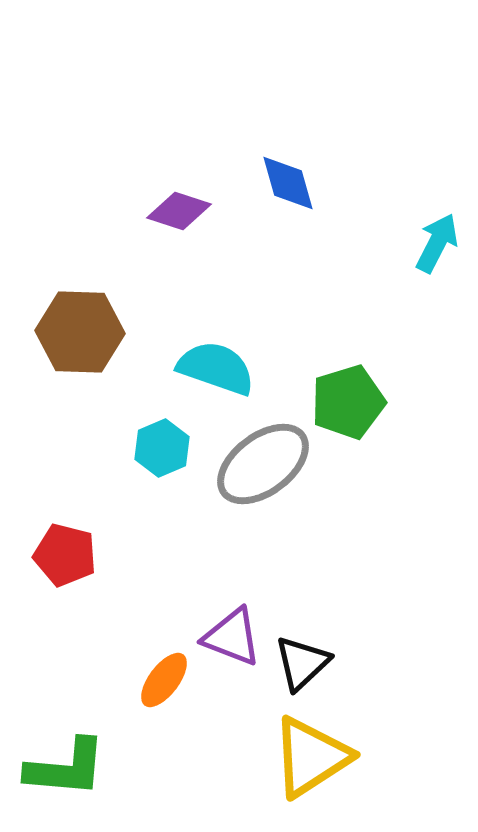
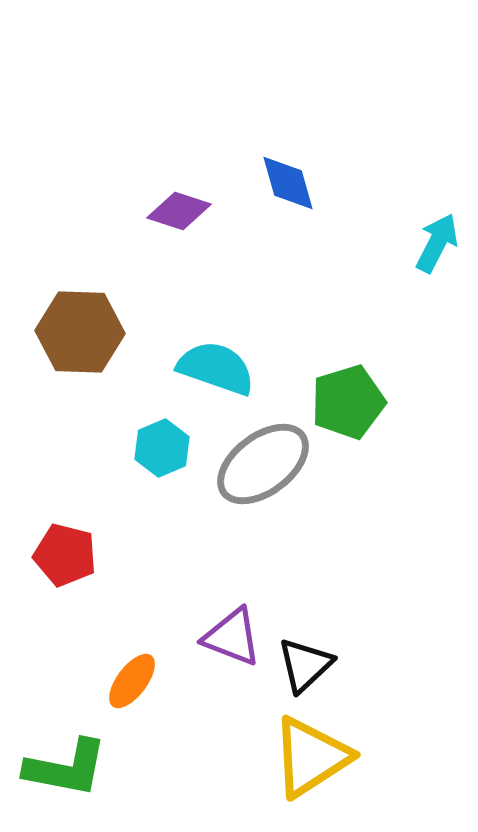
black triangle: moved 3 px right, 2 px down
orange ellipse: moved 32 px left, 1 px down
green L-shape: rotated 6 degrees clockwise
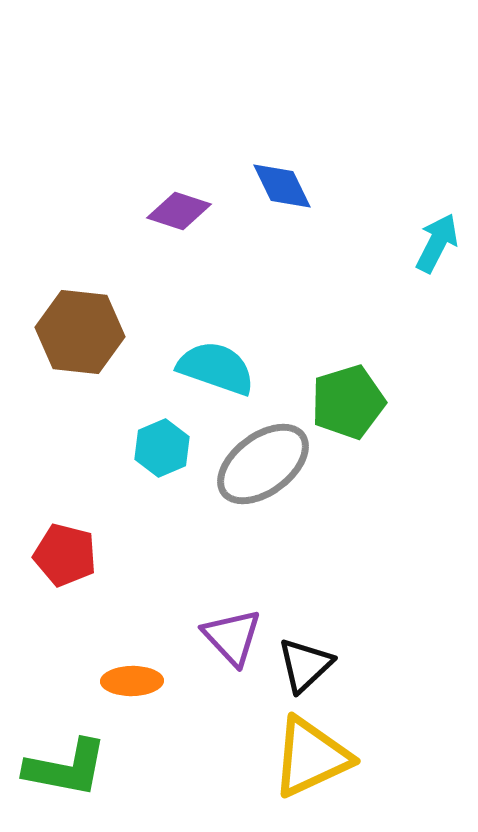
blue diamond: moved 6 px left, 3 px down; rotated 10 degrees counterclockwise
brown hexagon: rotated 4 degrees clockwise
purple triangle: rotated 26 degrees clockwise
orange ellipse: rotated 52 degrees clockwise
yellow triangle: rotated 8 degrees clockwise
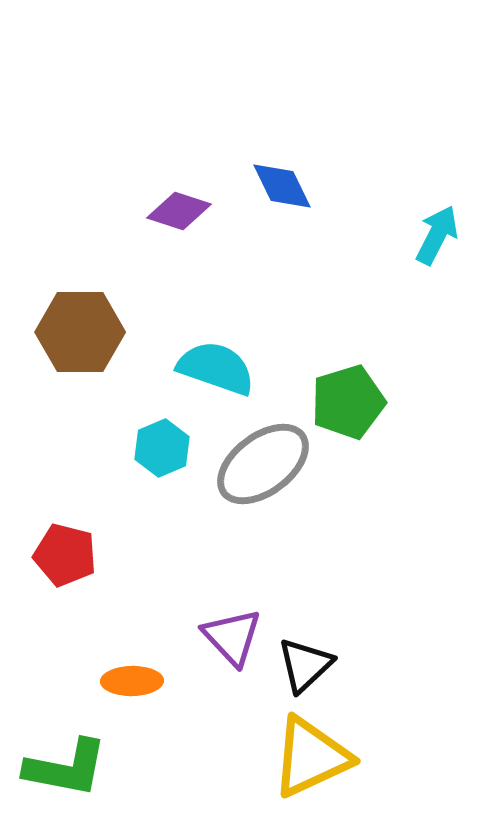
cyan arrow: moved 8 px up
brown hexagon: rotated 6 degrees counterclockwise
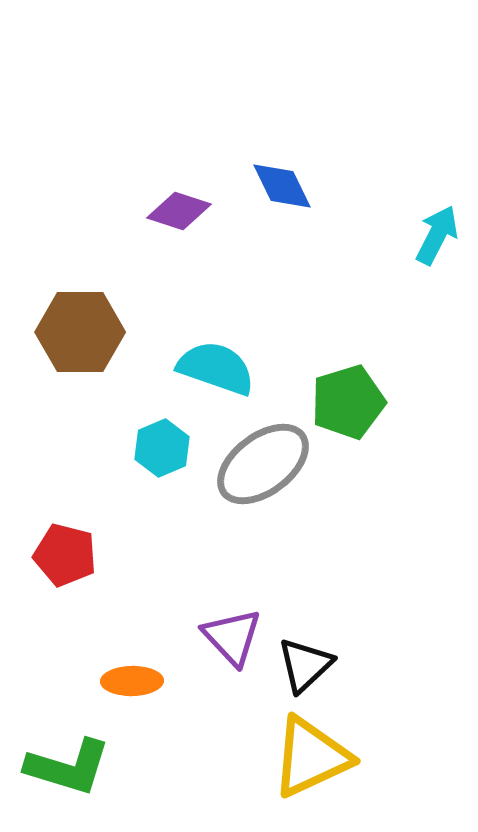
green L-shape: moved 2 px right, 1 px up; rotated 6 degrees clockwise
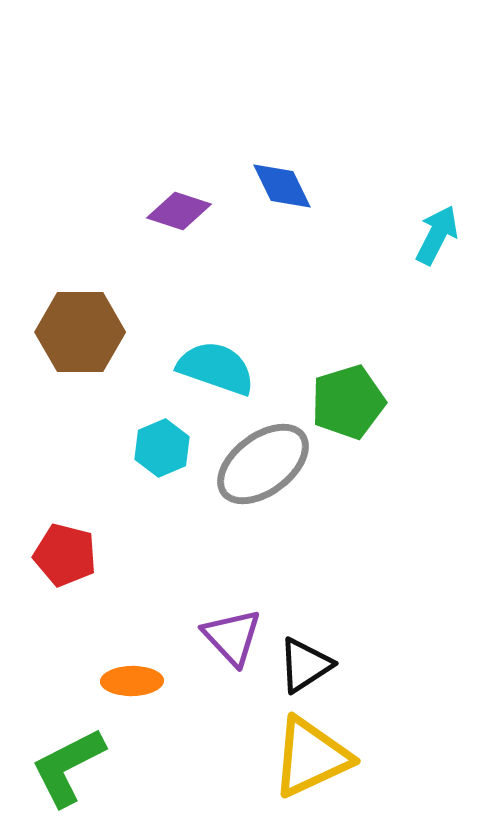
black triangle: rotated 10 degrees clockwise
green L-shape: rotated 136 degrees clockwise
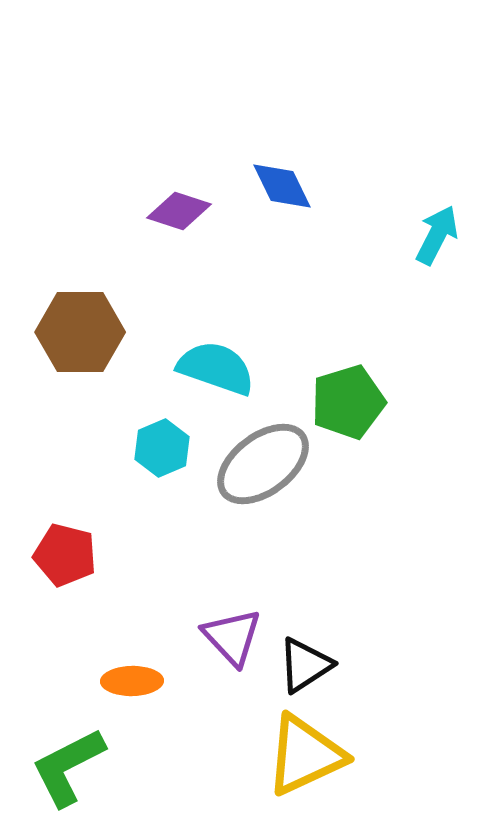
yellow triangle: moved 6 px left, 2 px up
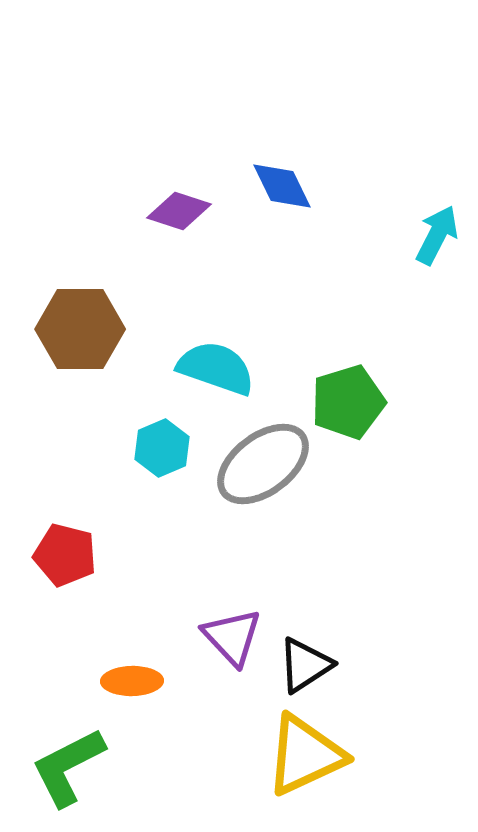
brown hexagon: moved 3 px up
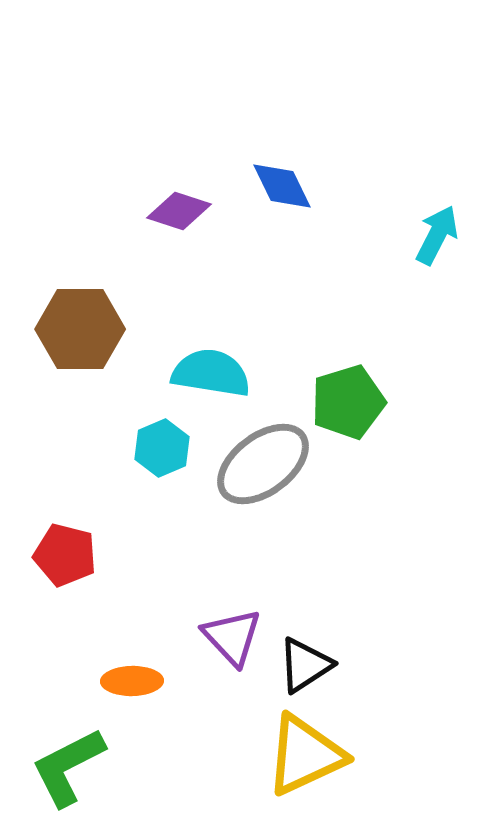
cyan semicircle: moved 5 px left, 5 px down; rotated 10 degrees counterclockwise
